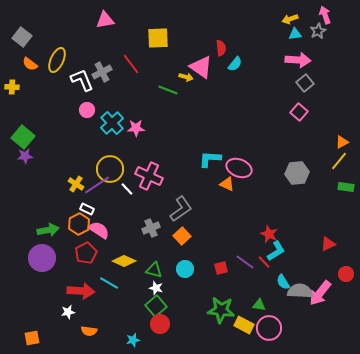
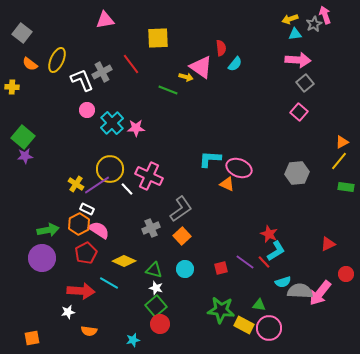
gray star at (318, 31): moved 4 px left, 7 px up
gray square at (22, 37): moved 4 px up
cyan semicircle at (283, 282): rotated 77 degrees counterclockwise
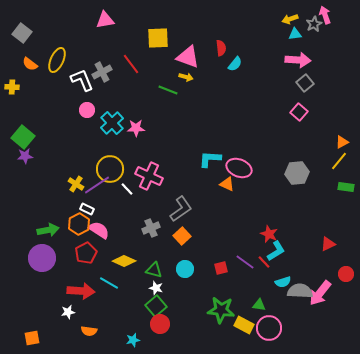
pink triangle at (201, 67): moved 13 px left, 10 px up; rotated 15 degrees counterclockwise
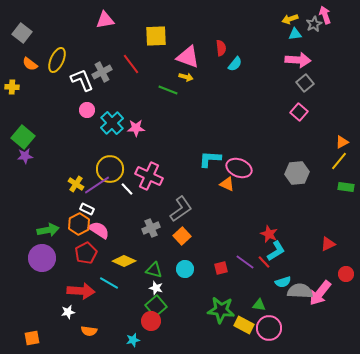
yellow square at (158, 38): moved 2 px left, 2 px up
red circle at (160, 324): moved 9 px left, 3 px up
